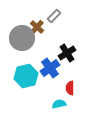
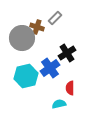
gray rectangle: moved 1 px right, 2 px down
brown cross: rotated 24 degrees counterclockwise
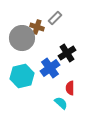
cyan hexagon: moved 4 px left
cyan semicircle: moved 2 px right, 1 px up; rotated 56 degrees clockwise
